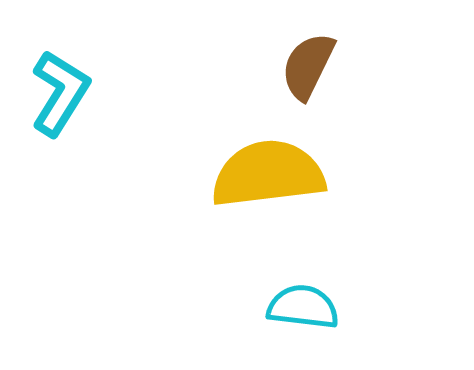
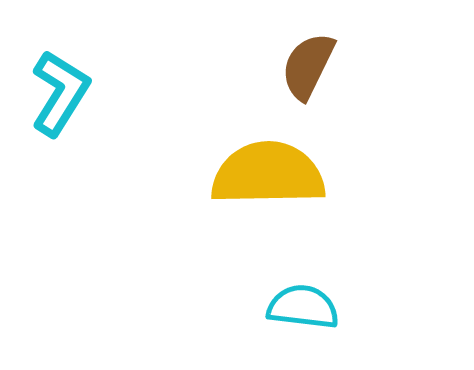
yellow semicircle: rotated 6 degrees clockwise
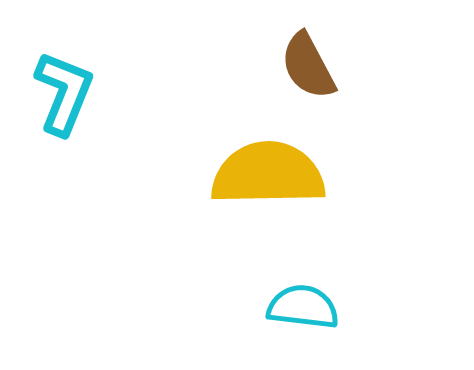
brown semicircle: rotated 54 degrees counterclockwise
cyan L-shape: moved 4 px right; rotated 10 degrees counterclockwise
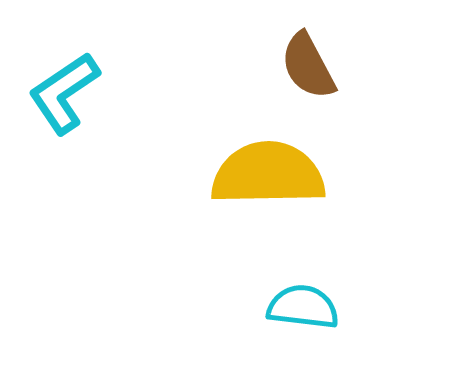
cyan L-shape: rotated 146 degrees counterclockwise
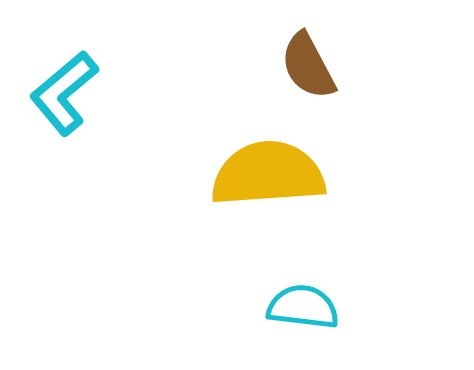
cyan L-shape: rotated 6 degrees counterclockwise
yellow semicircle: rotated 3 degrees counterclockwise
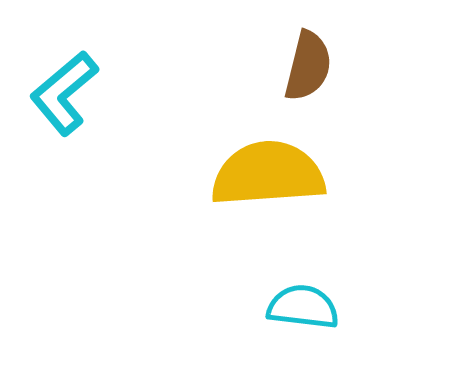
brown semicircle: rotated 138 degrees counterclockwise
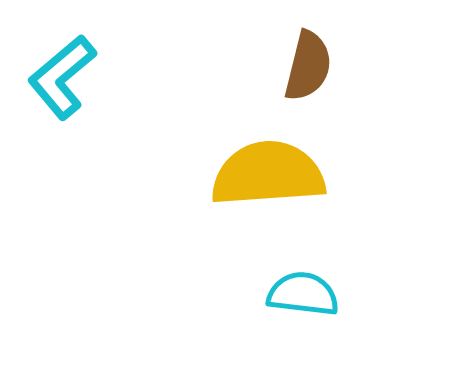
cyan L-shape: moved 2 px left, 16 px up
cyan semicircle: moved 13 px up
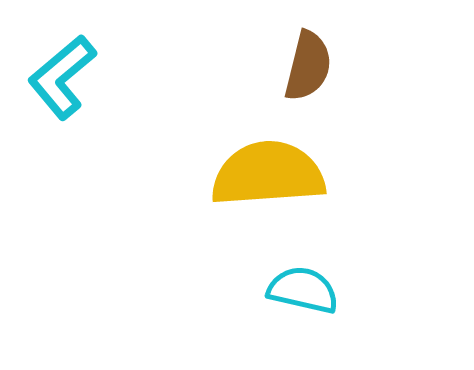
cyan semicircle: moved 4 px up; rotated 6 degrees clockwise
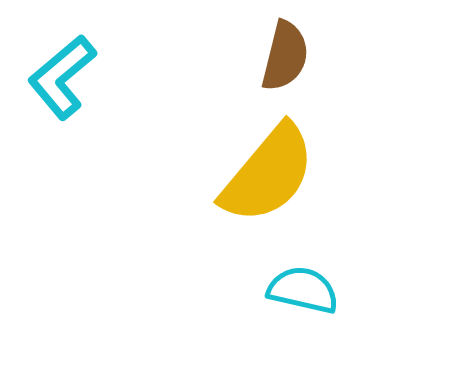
brown semicircle: moved 23 px left, 10 px up
yellow semicircle: rotated 134 degrees clockwise
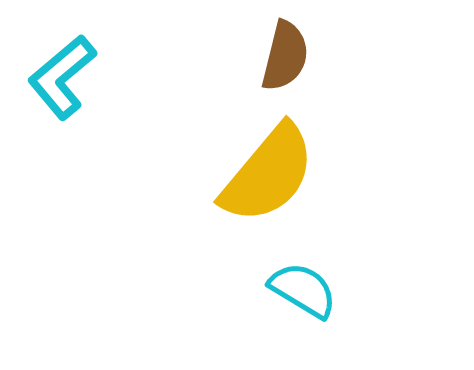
cyan semicircle: rotated 18 degrees clockwise
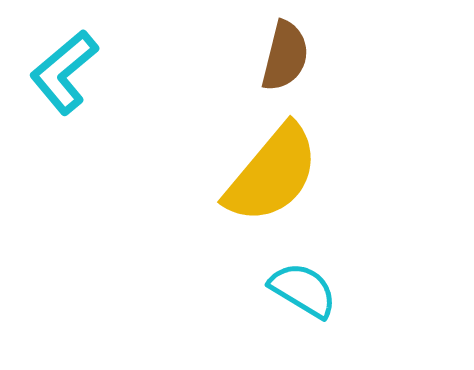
cyan L-shape: moved 2 px right, 5 px up
yellow semicircle: moved 4 px right
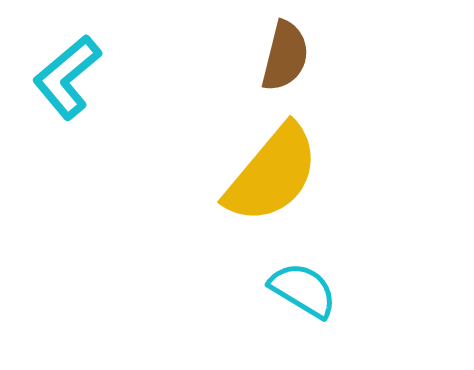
cyan L-shape: moved 3 px right, 5 px down
